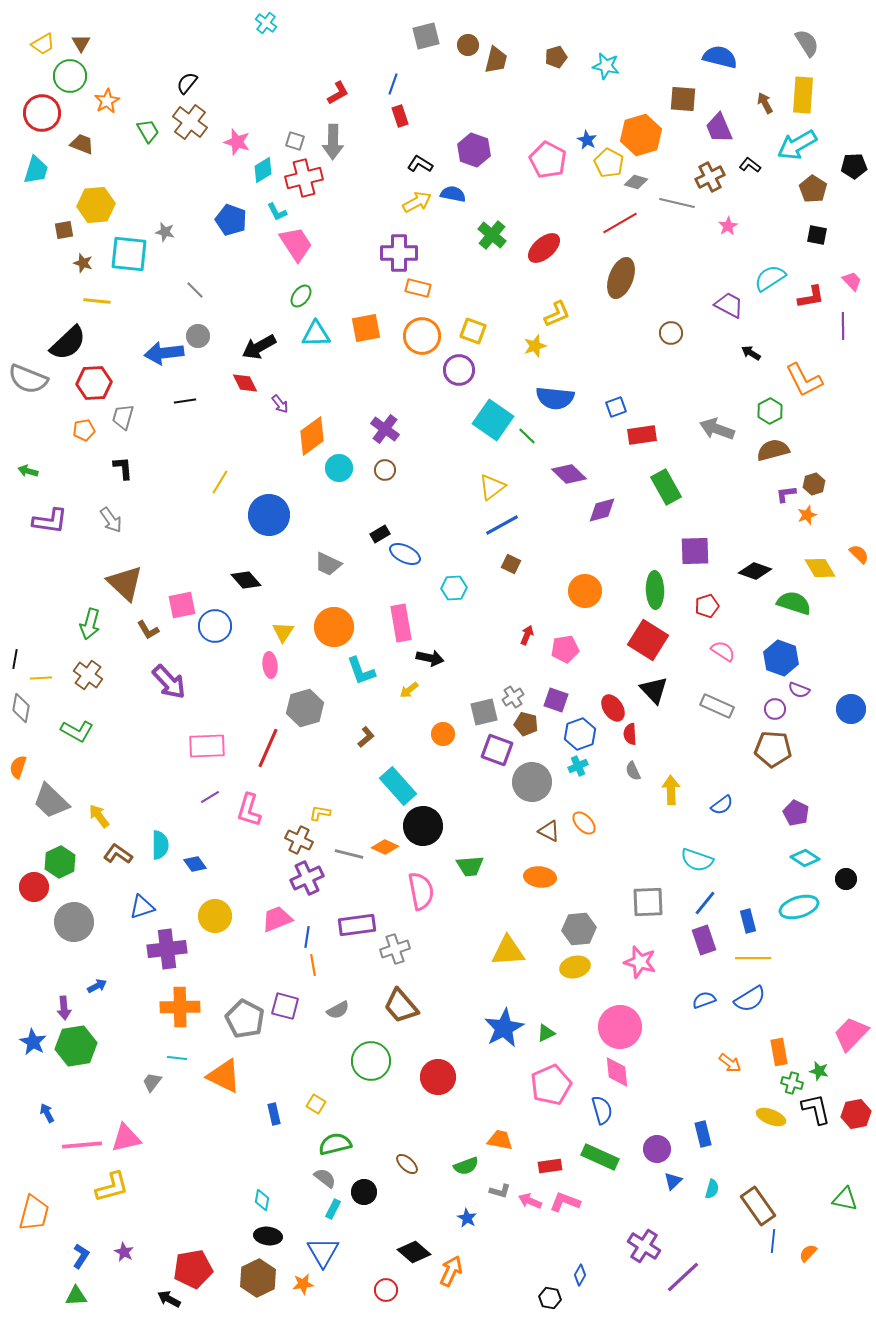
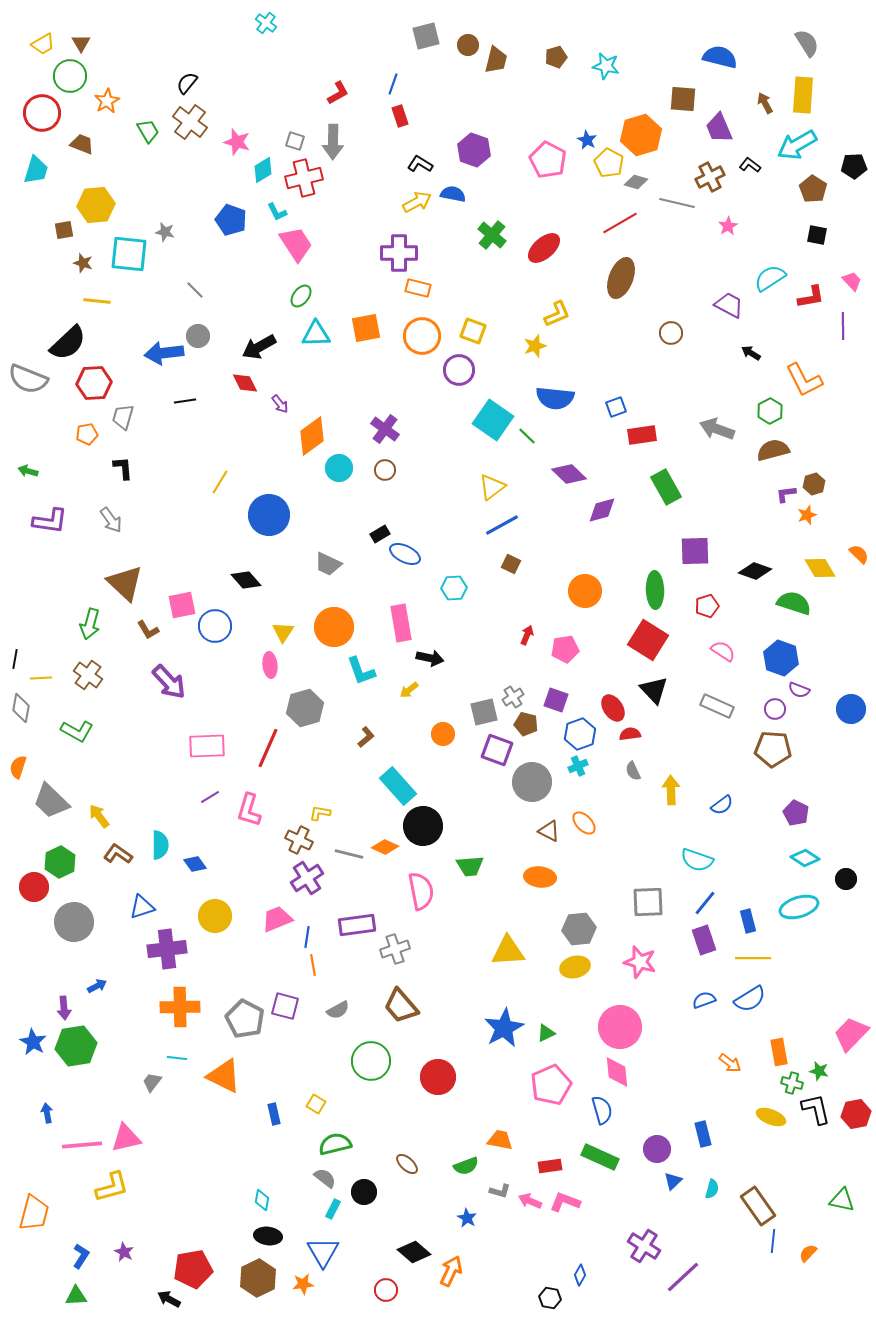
orange pentagon at (84, 430): moved 3 px right, 4 px down
red semicircle at (630, 734): rotated 85 degrees clockwise
purple cross at (307, 878): rotated 8 degrees counterclockwise
blue arrow at (47, 1113): rotated 18 degrees clockwise
green triangle at (845, 1199): moved 3 px left, 1 px down
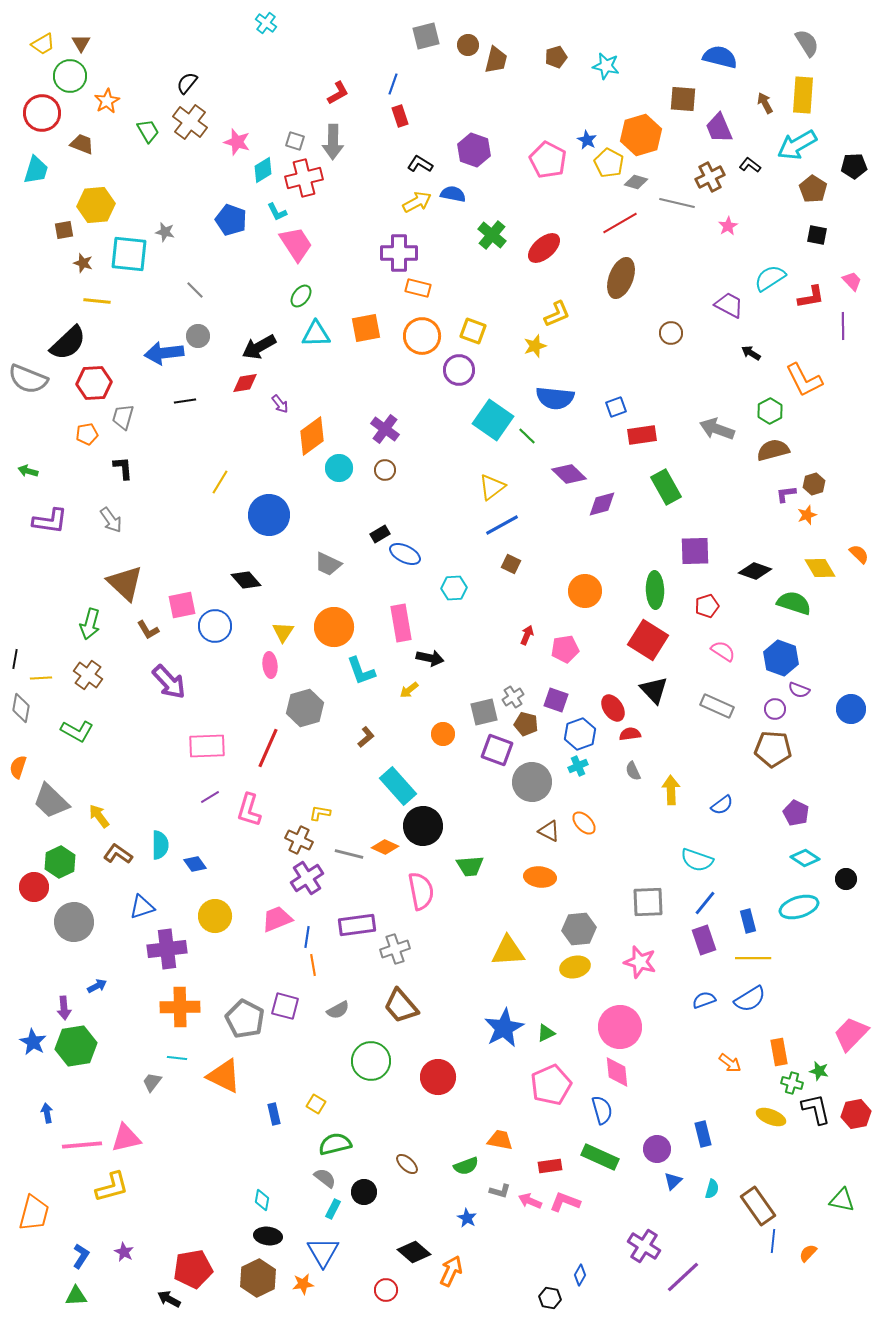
red diamond at (245, 383): rotated 72 degrees counterclockwise
purple diamond at (602, 510): moved 6 px up
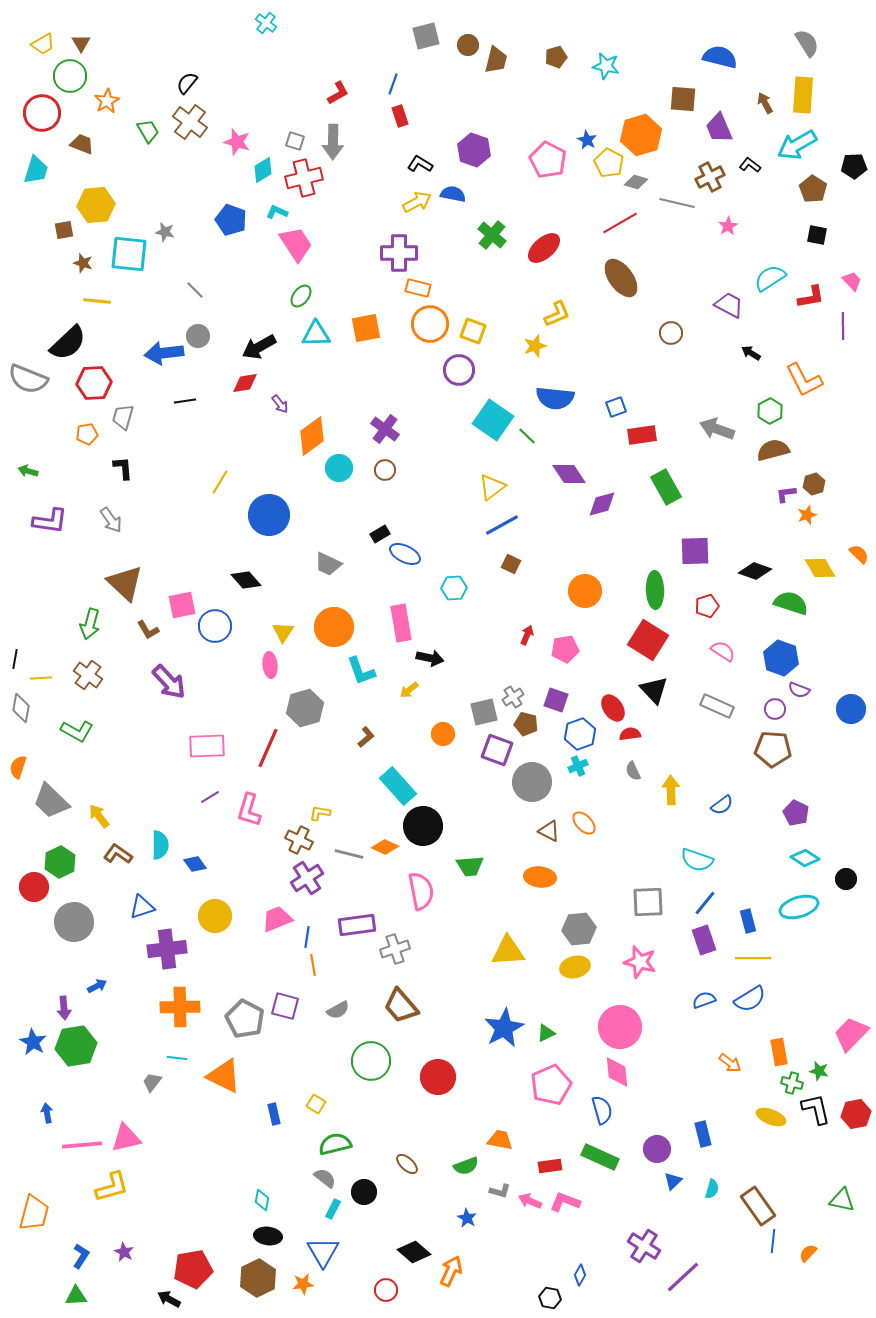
cyan L-shape at (277, 212): rotated 140 degrees clockwise
brown ellipse at (621, 278): rotated 57 degrees counterclockwise
orange circle at (422, 336): moved 8 px right, 12 px up
purple diamond at (569, 474): rotated 12 degrees clockwise
green semicircle at (794, 603): moved 3 px left
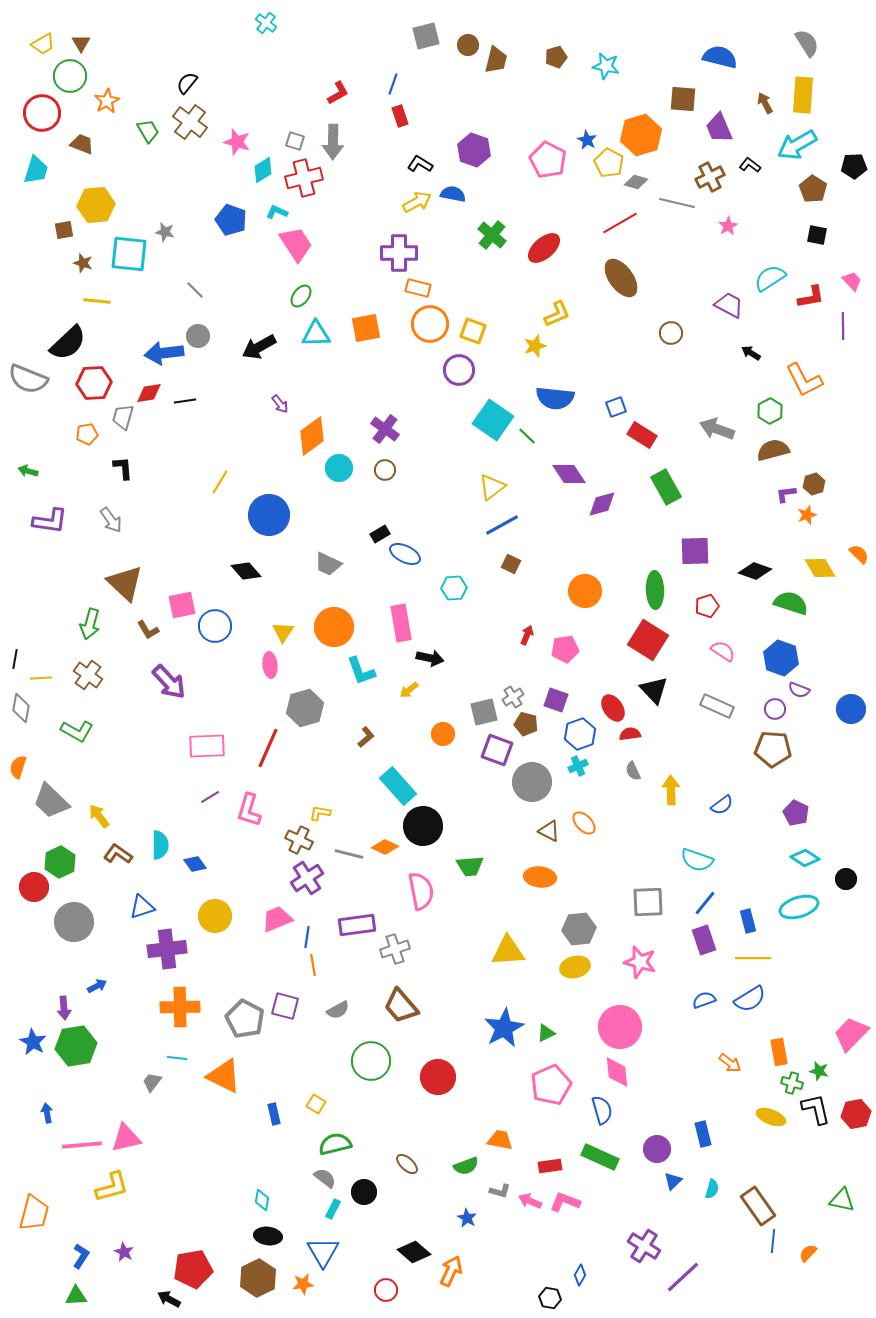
red diamond at (245, 383): moved 96 px left, 10 px down
red rectangle at (642, 435): rotated 40 degrees clockwise
black diamond at (246, 580): moved 9 px up
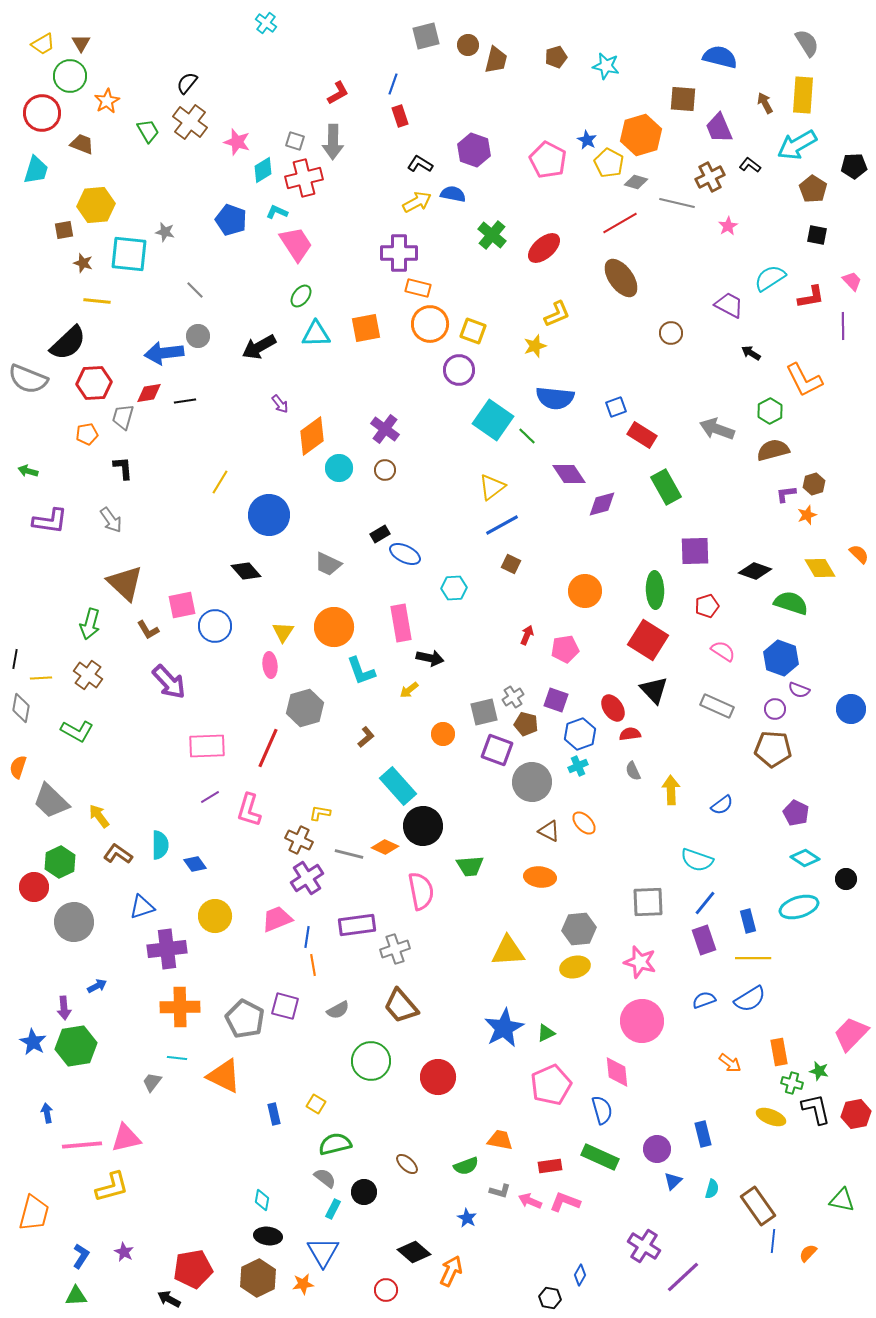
pink circle at (620, 1027): moved 22 px right, 6 px up
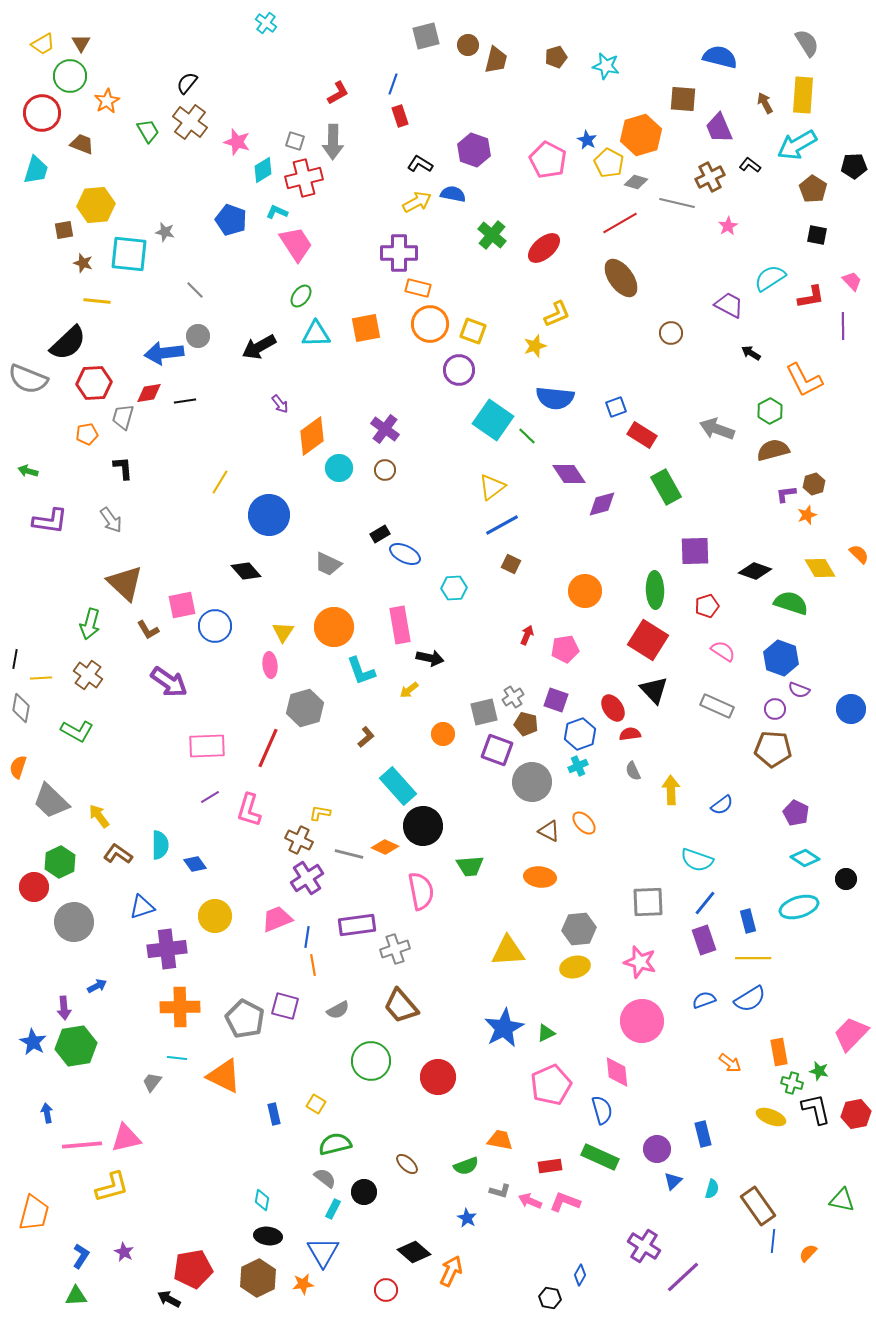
pink rectangle at (401, 623): moved 1 px left, 2 px down
purple arrow at (169, 682): rotated 12 degrees counterclockwise
